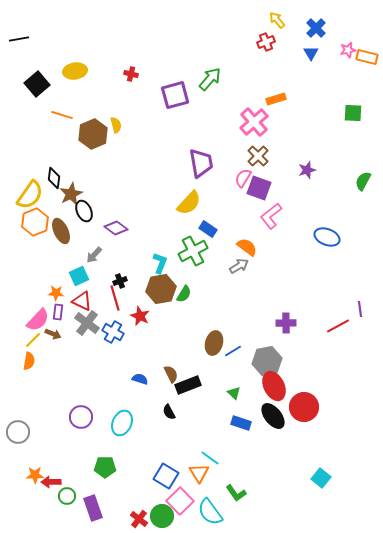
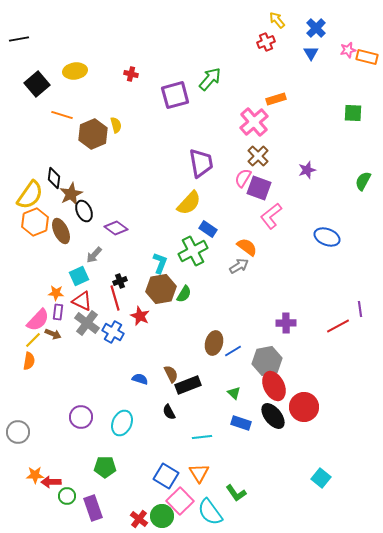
cyan line at (210, 458): moved 8 px left, 21 px up; rotated 42 degrees counterclockwise
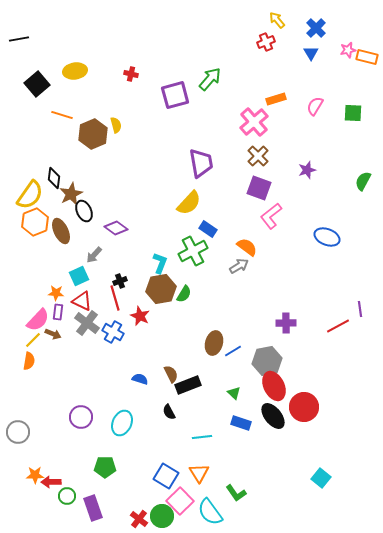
pink semicircle at (243, 178): moved 72 px right, 72 px up
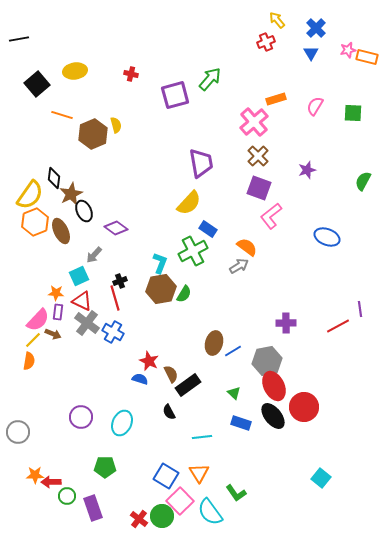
red star at (140, 316): moved 9 px right, 45 px down
black rectangle at (188, 385): rotated 15 degrees counterclockwise
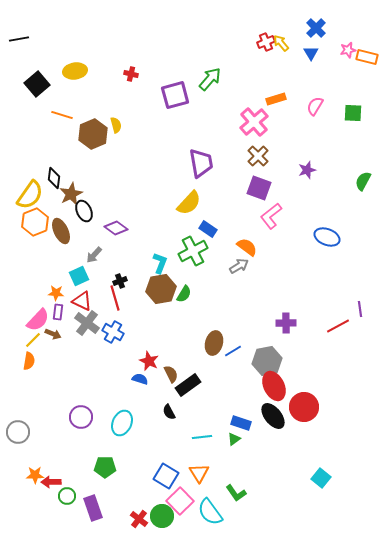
yellow arrow at (277, 20): moved 4 px right, 23 px down
green triangle at (234, 393): moved 46 px down; rotated 40 degrees clockwise
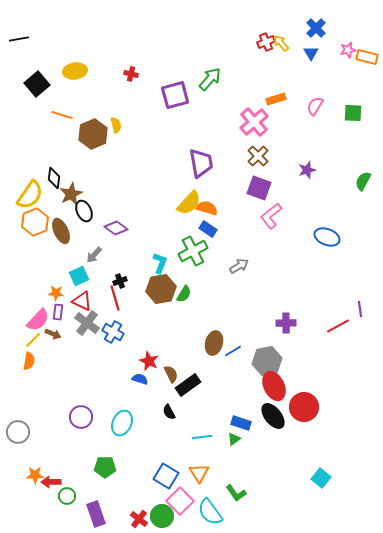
orange semicircle at (247, 247): moved 40 px left, 39 px up; rotated 20 degrees counterclockwise
purple rectangle at (93, 508): moved 3 px right, 6 px down
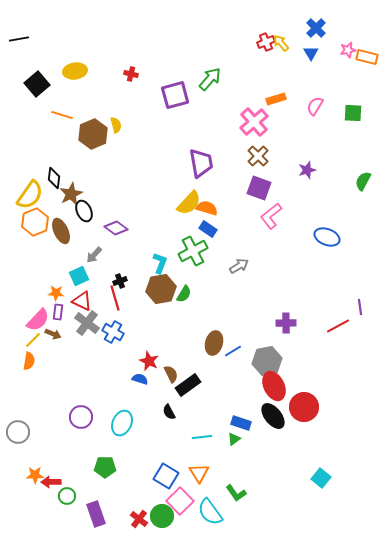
purple line at (360, 309): moved 2 px up
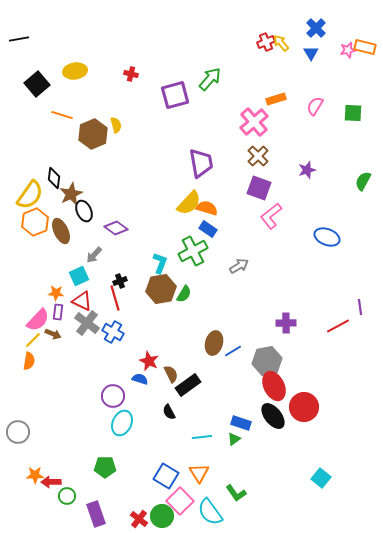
orange rectangle at (367, 57): moved 2 px left, 10 px up
purple circle at (81, 417): moved 32 px right, 21 px up
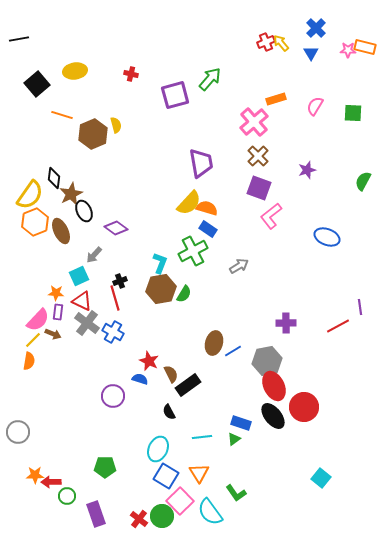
pink star at (348, 50): rotated 14 degrees clockwise
cyan ellipse at (122, 423): moved 36 px right, 26 px down
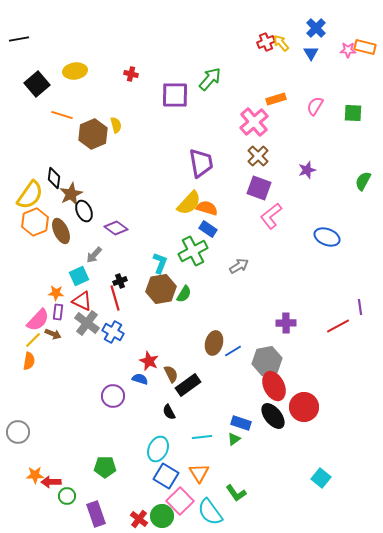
purple square at (175, 95): rotated 16 degrees clockwise
